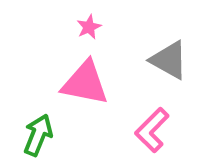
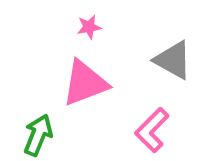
pink star: rotated 15 degrees clockwise
gray triangle: moved 4 px right
pink triangle: rotated 32 degrees counterclockwise
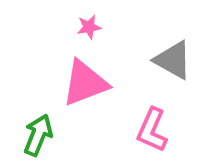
pink L-shape: rotated 21 degrees counterclockwise
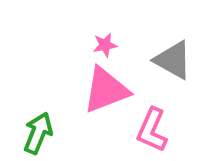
pink star: moved 16 px right, 18 px down
pink triangle: moved 21 px right, 7 px down
green arrow: moved 2 px up
